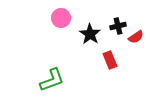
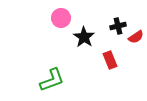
black star: moved 6 px left, 3 px down
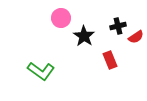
black star: moved 1 px up
green L-shape: moved 11 px left, 9 px up; rotated 56 degrees clockwise
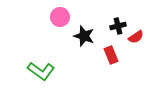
pink circle: moved 1 px left, 1 px up
black star: rotated 15 degrees counterclockwise
red rectangle: moved 1 px right, 5 px up
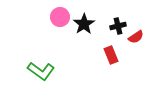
black star: moved 12 px up; rotated 20 degrees clockwise
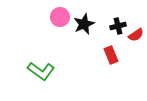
black star: rotated 10 degrees clockwise
red semicircle: moved 2 px up
